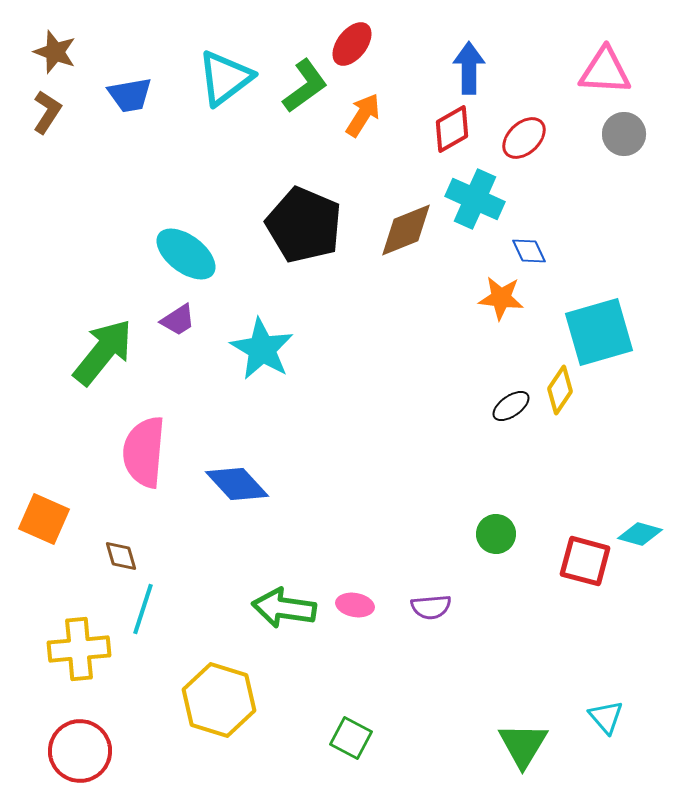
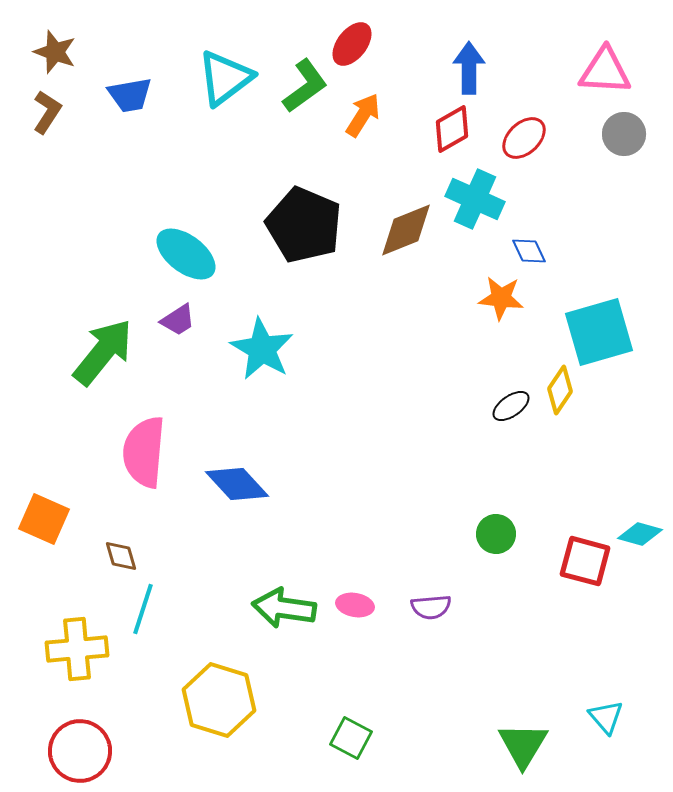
yellow cross at (79, 649): moved 2 px left
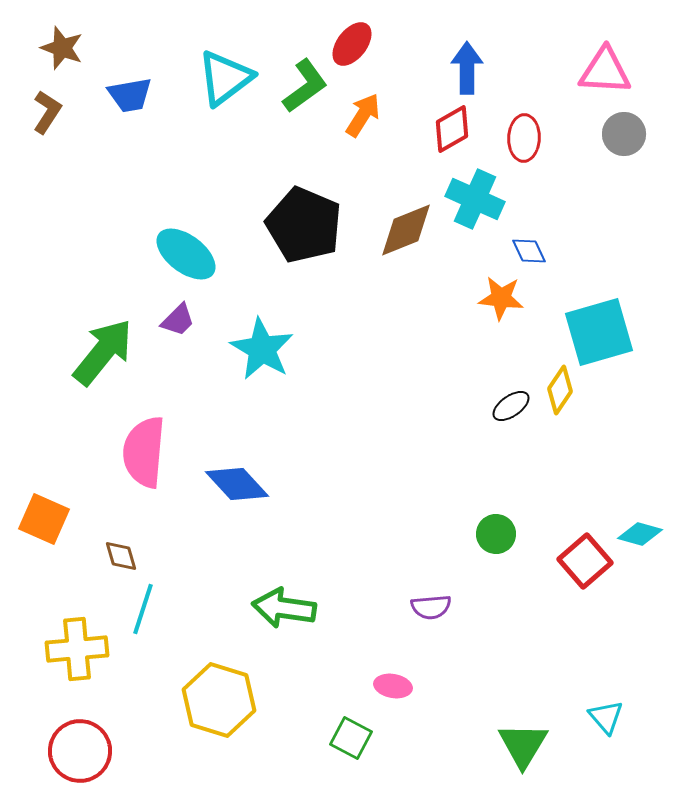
brown star at (55, 52): moved 7 px right, 4 px up
blue arrow at (469, 68): moved 2 px left
red ellipse at (524, 138): rotated 45 degrees counterclockwise
purple trapezoid at (178, 320): rotated 12 degrees counterclockwise
red square at (585, 561): rotated 34 degrees clockwise
pink ellipse at (355, 605): moved 38 px right, 81 px down
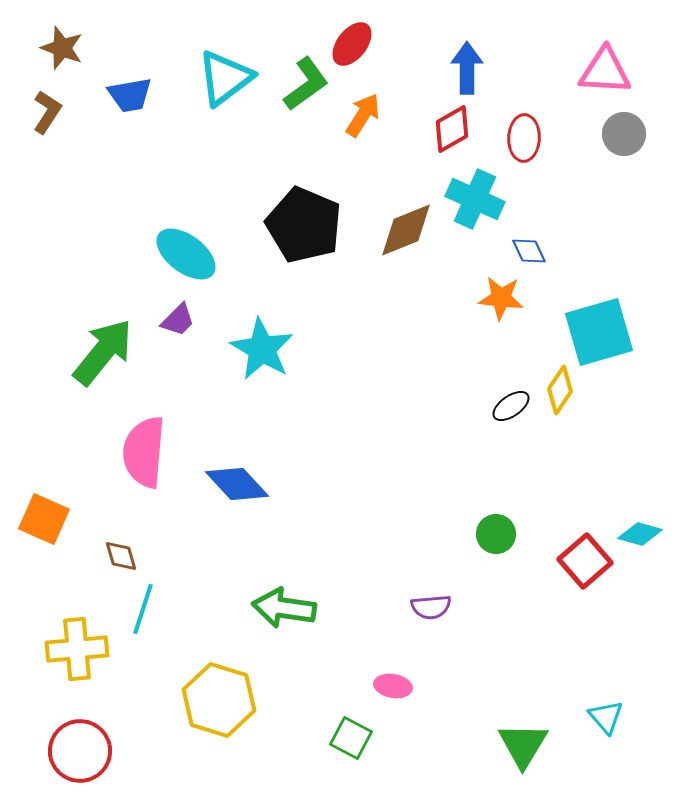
green L-shape at (305, 86): moved 1 px right, 2 px up
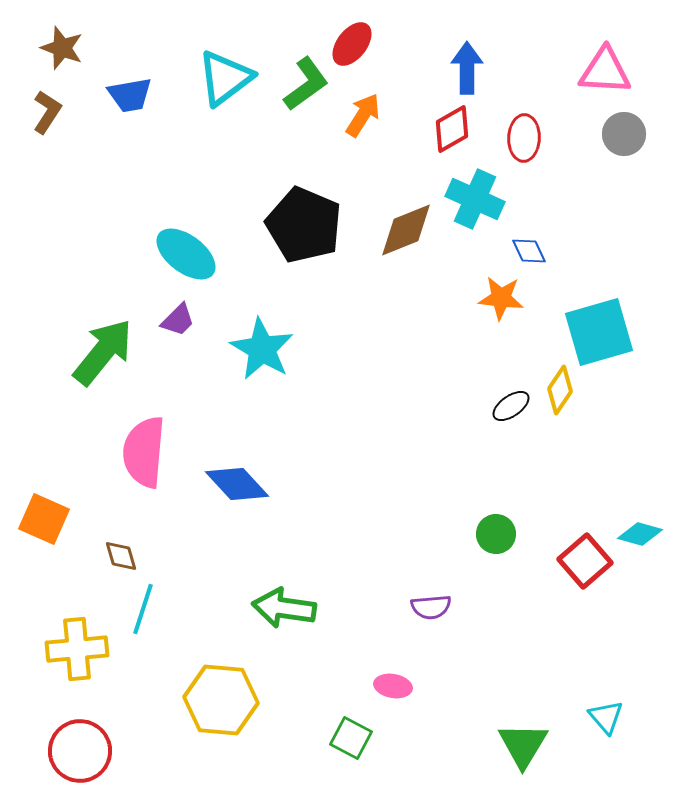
yellow hexagon at (219, 700): moved 2 px right; rotated 12 degrees counterclockwise
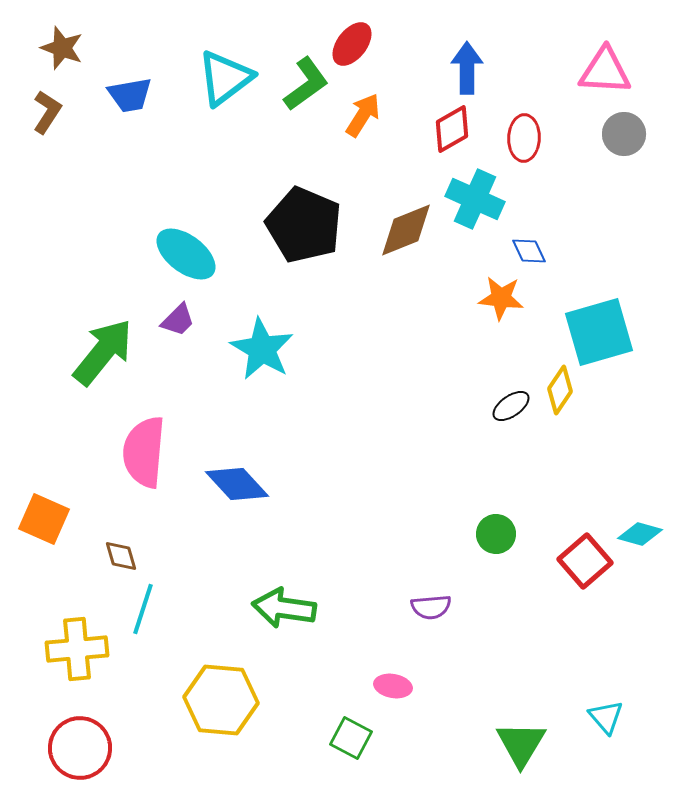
green triangle at (523, 745): moved 2 px left, 1 px up
red circle at (80, 751): moved 3 px up
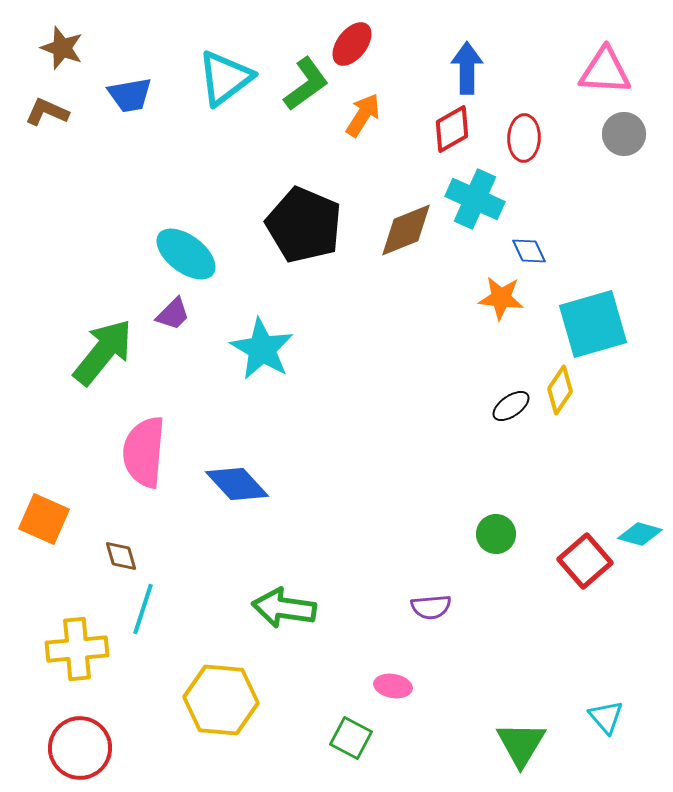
brown L-shape at (47, 112): rotated 99 degrees counterclockwise
purple trapezoid at (178, 320): moved 5 px left, 6 px up
cyan square at (599, 332): moved 6 px left, 8 px up
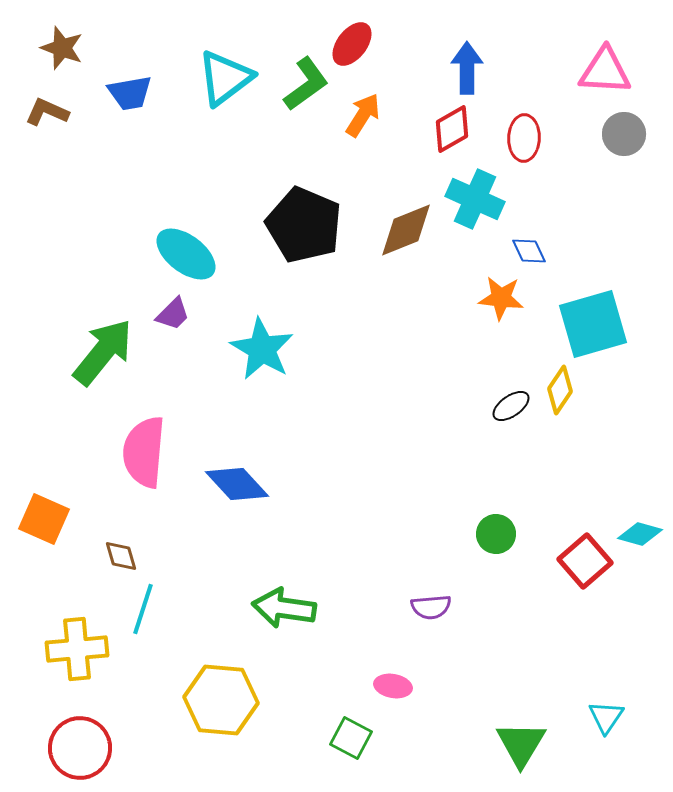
blue trapezoid at (130, 95): moved 2 px up
cyan triangle at (606, 717): rotated 15 degrees clockwise
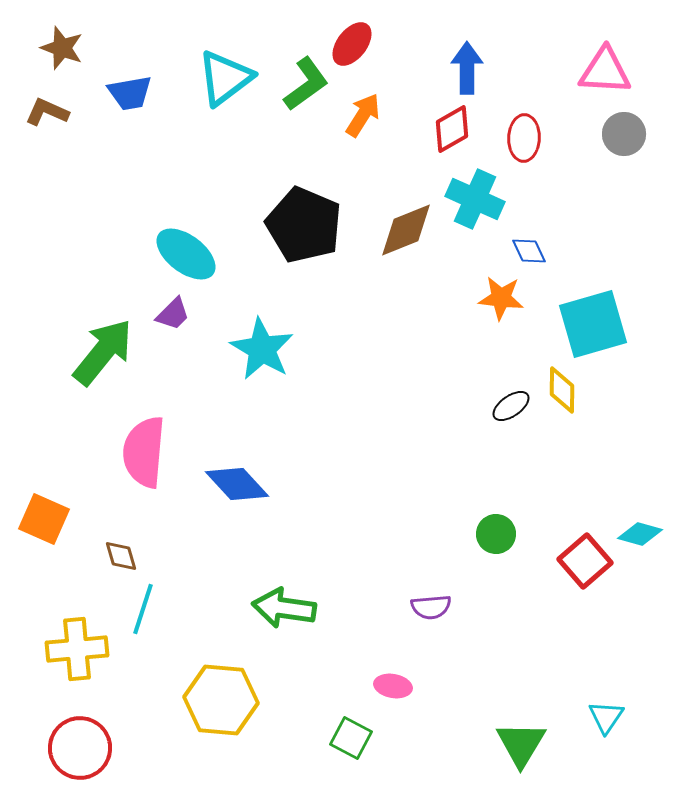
yellow diamond at (560, 390): moved 2 px right; rotated 33 degrees counterclockwise
